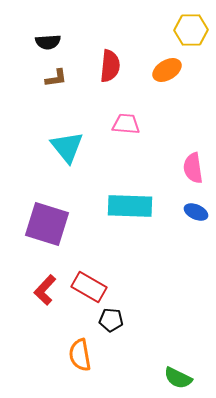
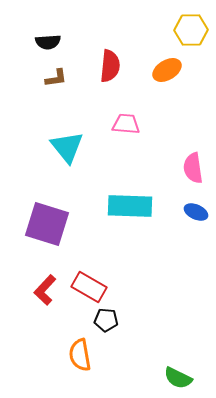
black pentagon: moved 5 px left
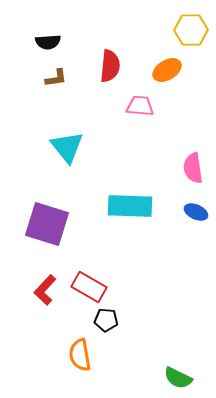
pink trapezoid: moved 14 px right, 18 px up
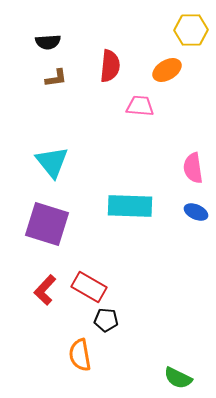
cyan triangle: moved 15 px left, 15 px down
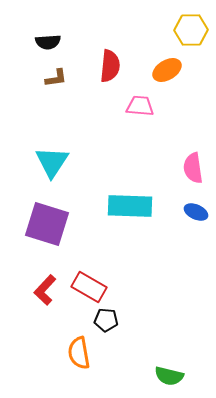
cyan triangle: rotated 12 degrees clockwise
orange semicircle: moved 1 px left, 2 px up
green semicircle: moved 9 px left, 2 px up; rotated 12 degrees counterclockwise
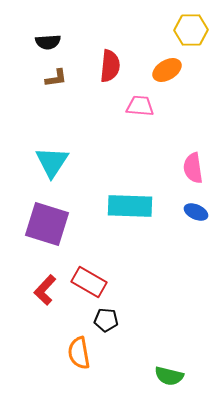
red rectangle: moved 5 px up
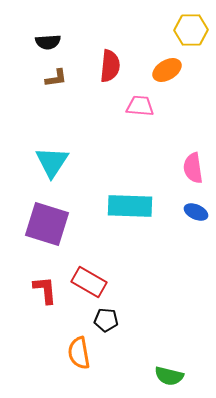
red L-shape: rotated 132 degrees clockwise
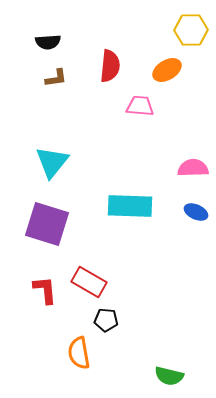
cyan triangle: rotated 6 degrees clockwise
pink semicircle: rotated 96 degrees clockwise
